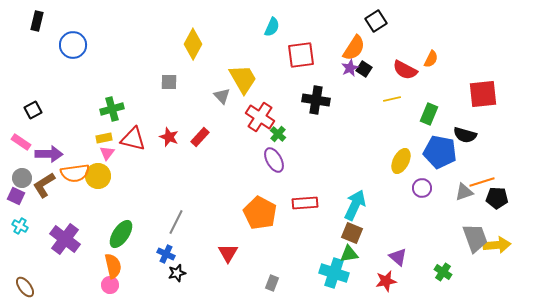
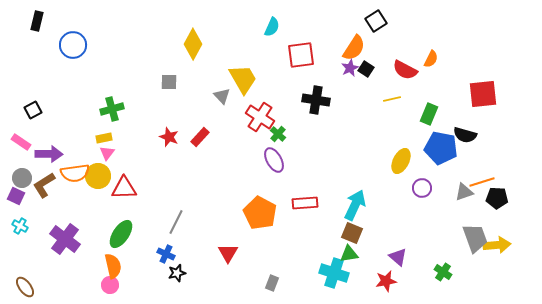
black square at (364, 69): moved 2 px right
red triangle at (133, 139): moved 9 px left, 49 px down; rotated 16 degrees counterclockwise
blue pentagon at (440, 152): moved 1 px right, 4 px up
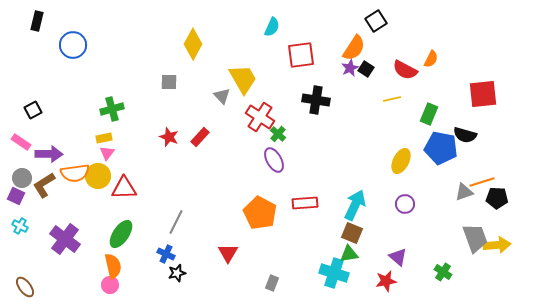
purple circle at (422, 188): moved 17 px left, 16 px down
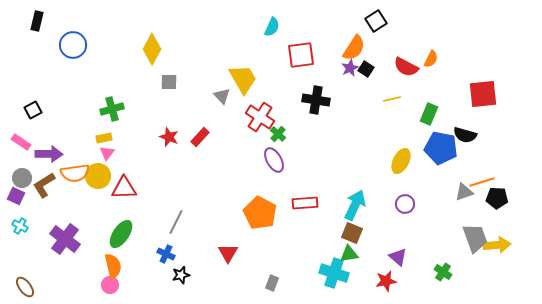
yellow diamond at (193, 44): moved 41 px left, 5 px down
red semicircle at (405, 70): moved 1 px right, 3 px up
black star at (177, 273): moved 4 px right, 2 px down
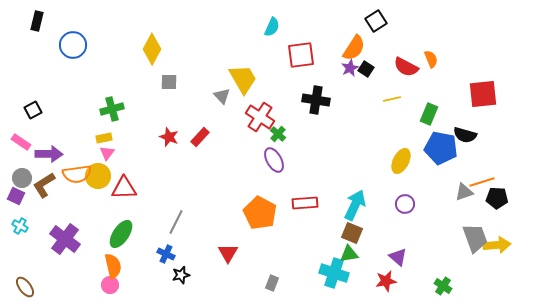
orange semicircle at (431, 59): rotated 48 degrees counterclockwise
orange semicircle at (75, 173): moved 2 px right, 1 px down
green cross at (443, 272): moved 14 px down
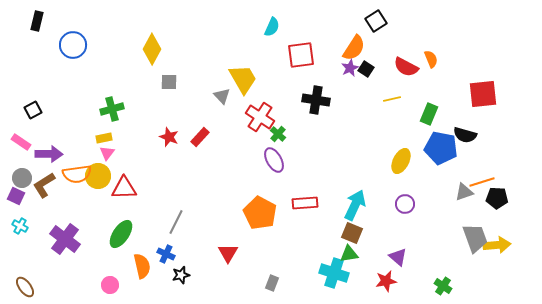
orange semicircle at (113, 266): moved 29 px right
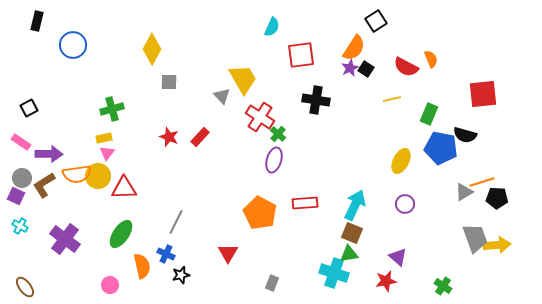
black square at (33, 110): moved 4 px left, 2 px up
purple ellipse at (274, 160): rotated 45 degrees clockwise
gray triangle at (464, 192): rotated 12 degrees counterclockwise
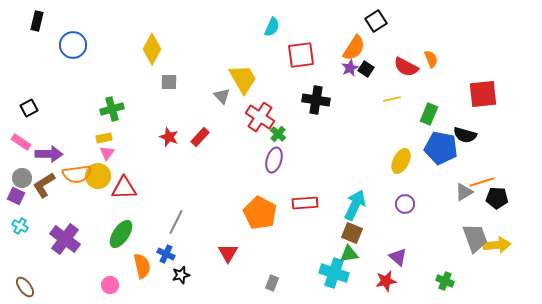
green cross at (443, 286): moved 2 px right, 5 px up; rotated 12 degrees counterclockwise
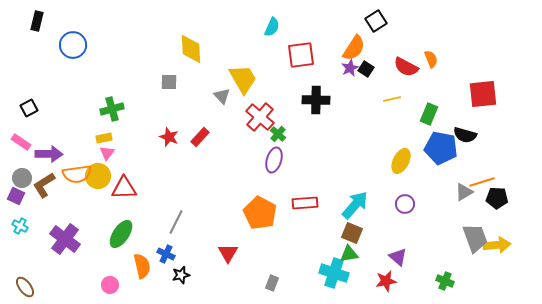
yellow diamond at (152, 49): moved 39 px right; rotated 32 degrees counterclockwise
black cross at (316, 100): rotated 8 degrees counterclockwise
red cross at (260, 117): rotated 8 degrees clockwise
cyan arrow at (355, 205): rotated 16 degrees clockwise
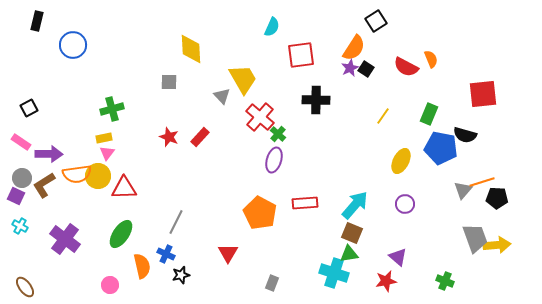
yellow line at (392, 99): moved 9 px left, 17 px down; rotated 42 degrees counterclockwise
gray triangle at (464, 192): moved 1 px left, 2 px up; rotated 18 degrees counterclockwise
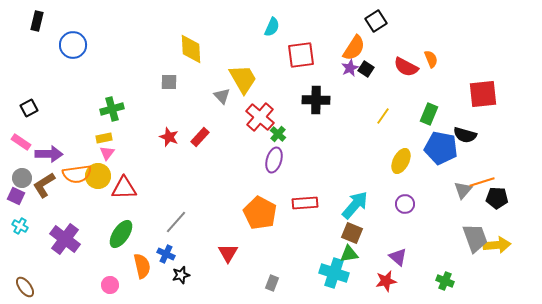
gray line at (176, 222): rotated 15 degrees clockwise
